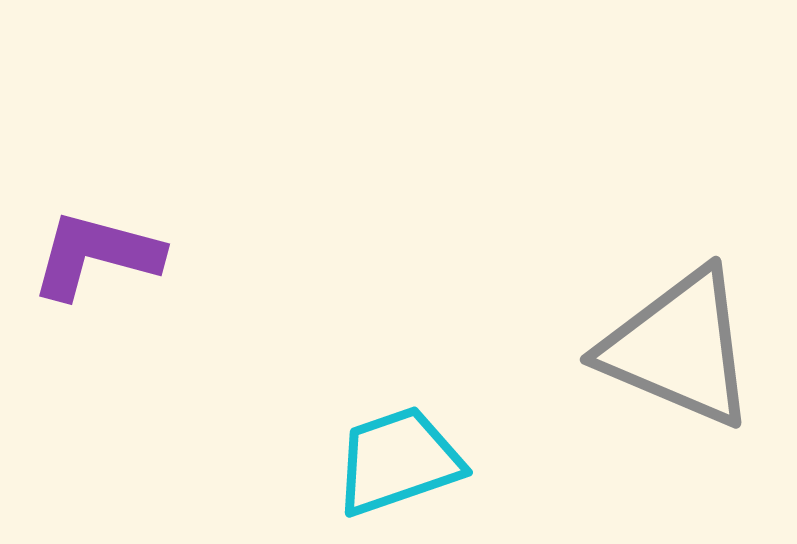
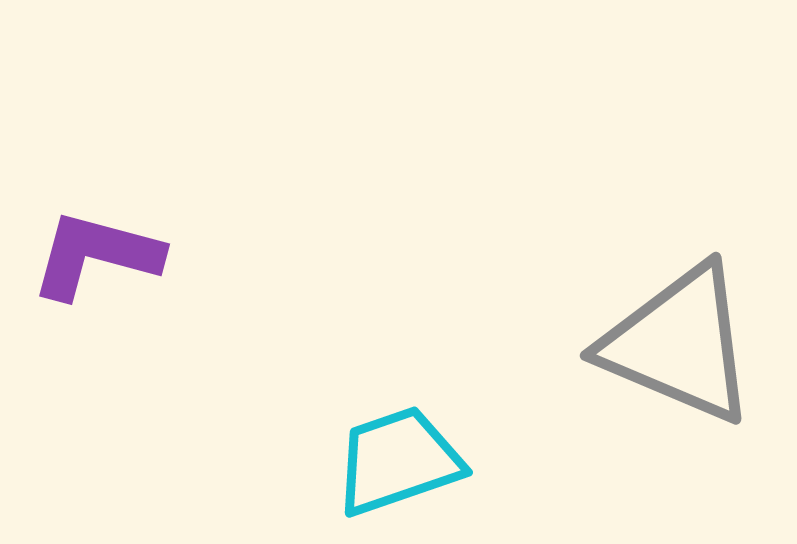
gray triangle: moved 4 px up
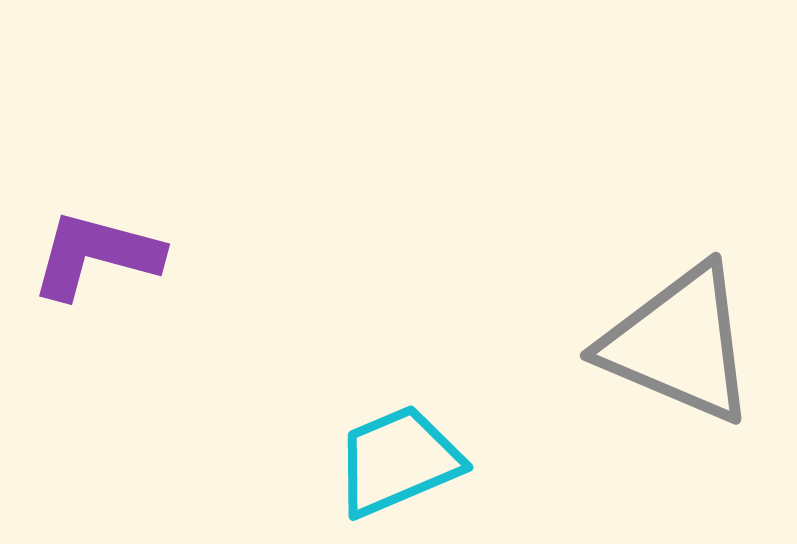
cyan trapezoid: rotated 4 degrees counterclockwise
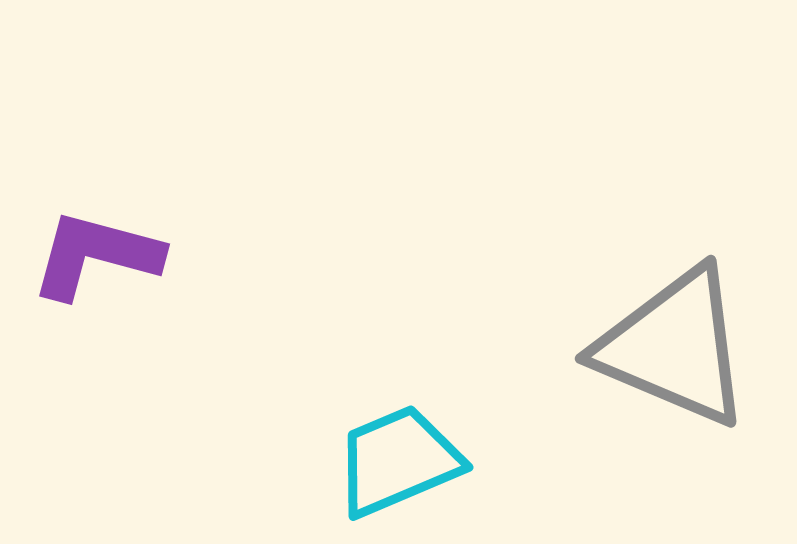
gray triangle: moved 5 px left, 3 px down
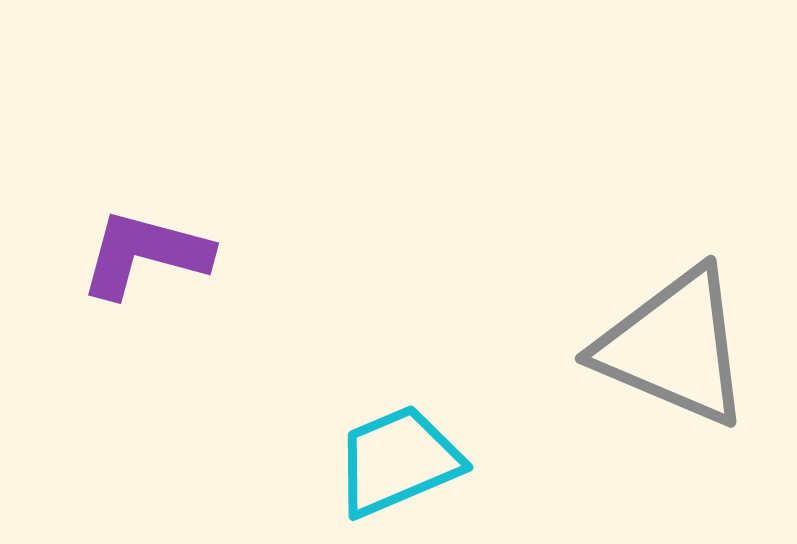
purple L-shape: moved 49 px right, 1 px up
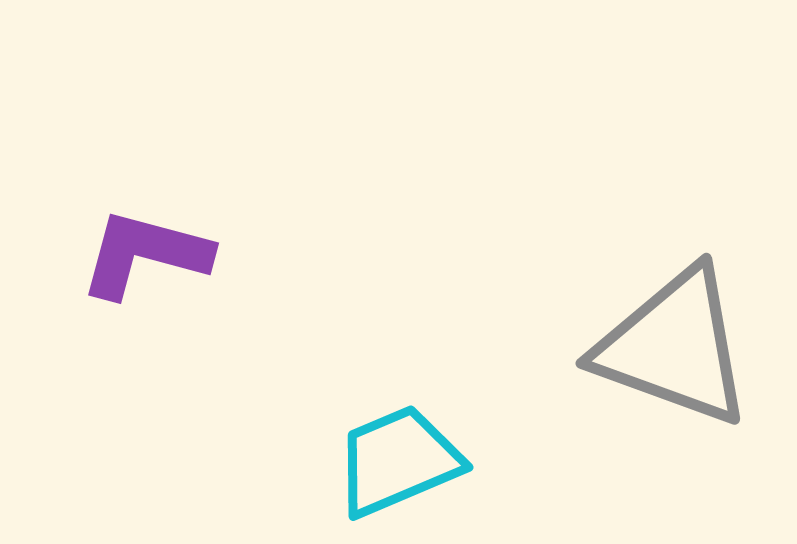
gray triangle: rotated 3 degrees counterclockwise
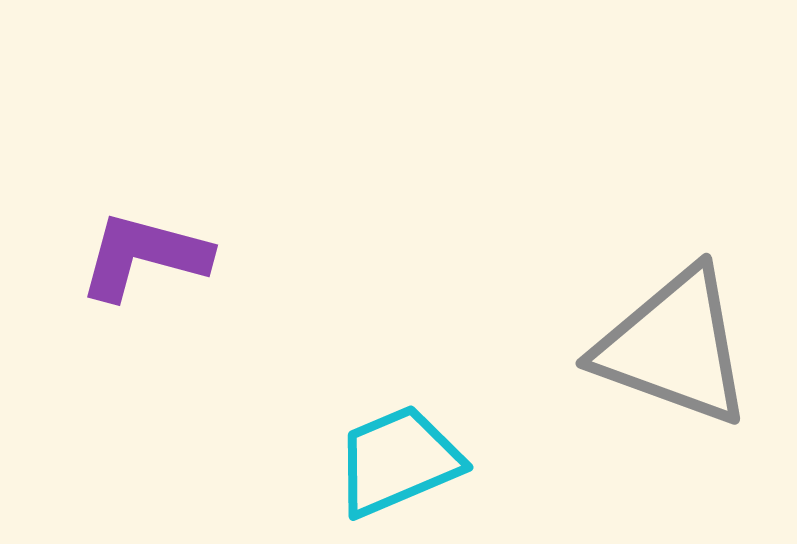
purple L-shape: moved 1 px left, 2 px down
